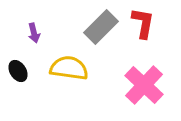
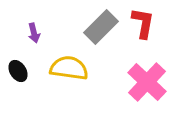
pink cross: moved 3 px right, 3 px up
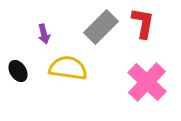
purple arrow: moved 10 px right, 1 px down
yellow semicircle: moved 1 px left
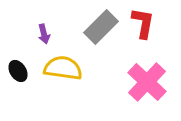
yellow semicircle: moved 5 px left
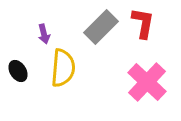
yellow semicircle: rotated 87 degrees clockwise
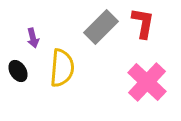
purple arrow: moved 11 px left, 4 px down
yellow semicircle: moved 1 px left
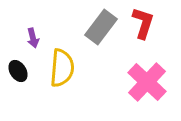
red L-shape: rotated 8 degrees clockwise
gray rectangle: rotated 8 degrees counterclockwise
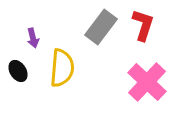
red L-shape: moved 2 px down
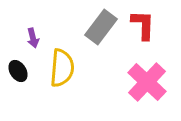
red L-shape: rotated 16 degrees counterclockwise
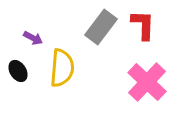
purple arrow: rotated 48 degrees counterclockwise
